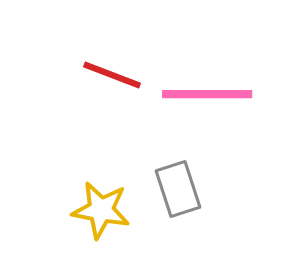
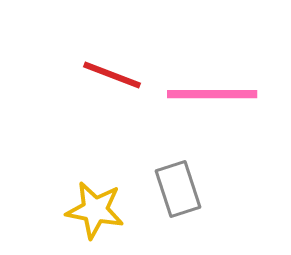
pink line: moved 5 px right
yellow star: moved 6 px left
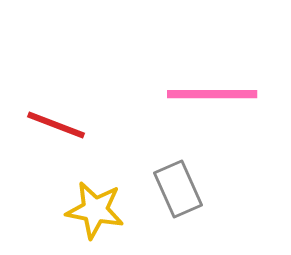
red line: moved 56 px left, 50 px down
gray rectangle: rotated 6 degrees counterclockwise
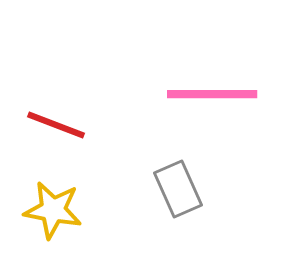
yellow star: moved 42 px left
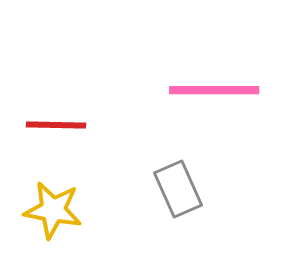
pink line: moved 2 px right, 4 px up
red line: rotated 20 degrees counterclockwise
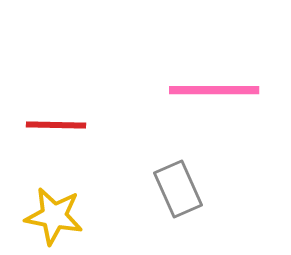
yellow star: moved 1 px right, 6 px down
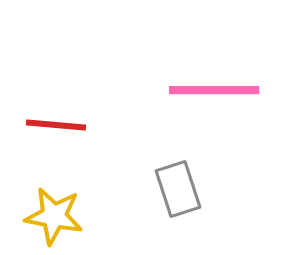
red line: rotated 4 degrees clockwise
gray rectangle: rotated 6 degrees clockwise
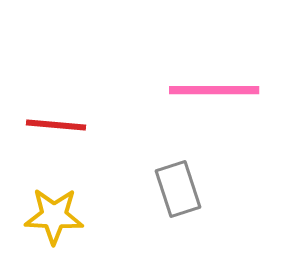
yellow star: rotated 8 degrees counterclockwise
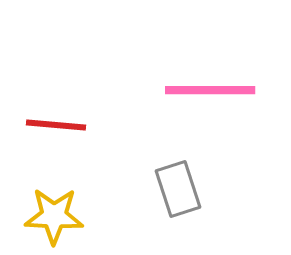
pink line: moved 4 px left
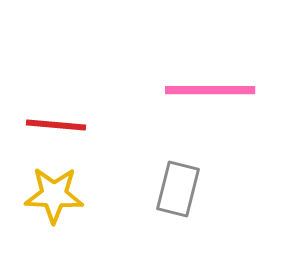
gray rectangle: rotated 32 degrees clockwise
yellow star: moved 21 px up
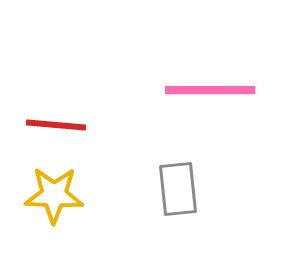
gray rectangle: rotated 20 degrees counterclockwise
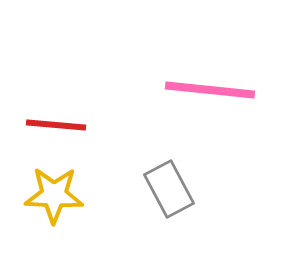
pink line: rotated 6 degrees clockwise
gray rectangle: moved 9 px left; rotated 22 degrees counterclockwise
